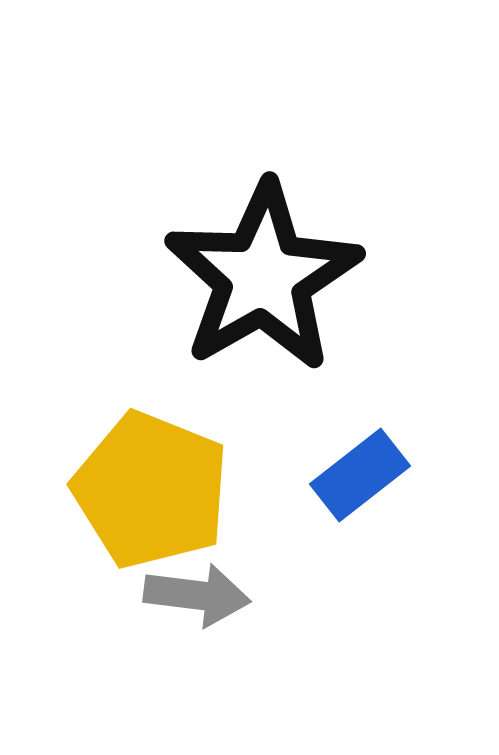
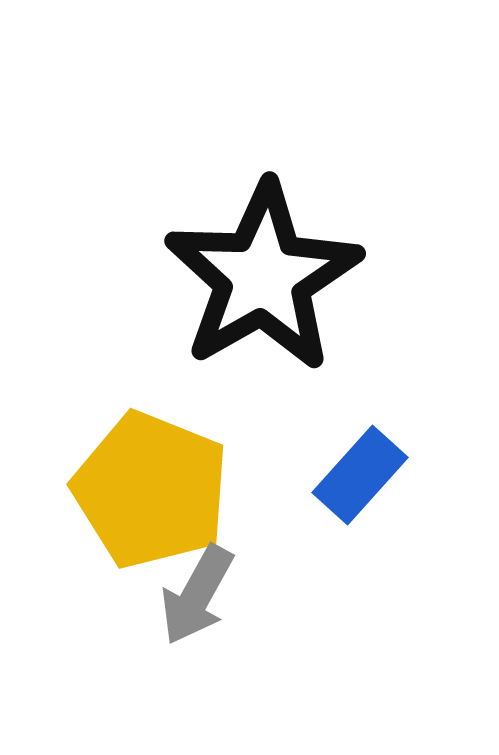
blue rectangle: rotated 10 degrees counterclockwise
gray arrow: rotated 112 degrees clockwise
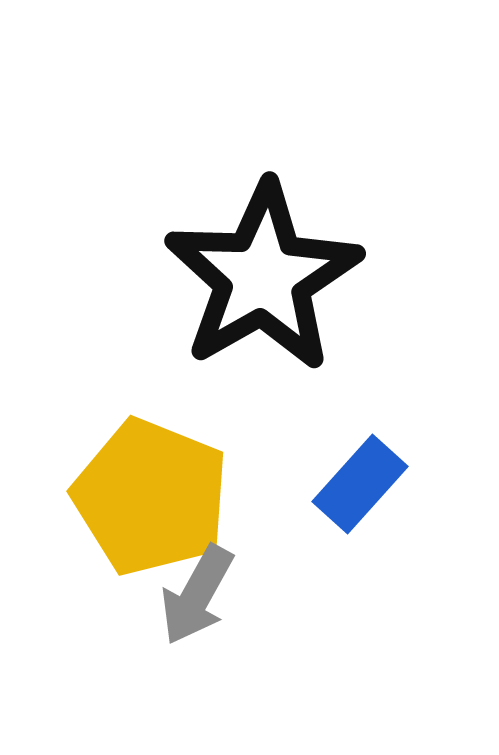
blue rectangle: moved 9 px down
yellow pentagon: moved 7 px down
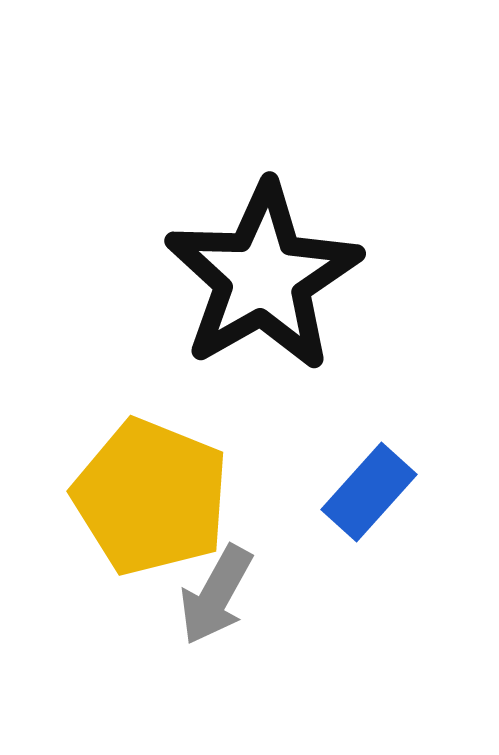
blue rectangle: moved 9 px right, 8 px down
gray arrow: moved 19 px right
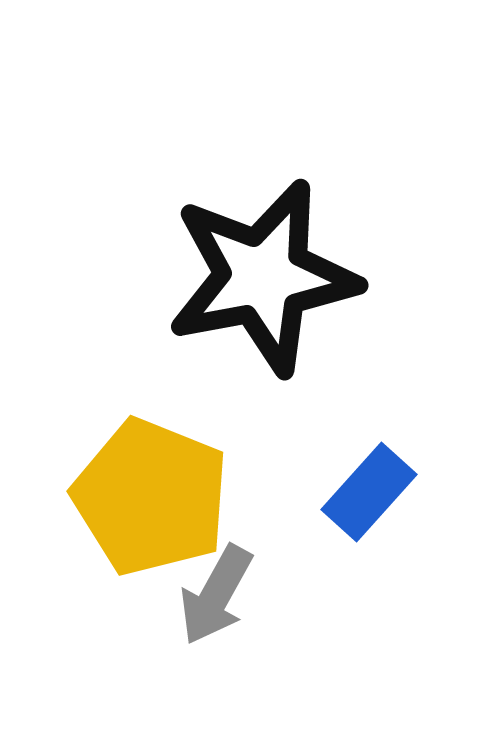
black star: rotated 19 degrees clockwise
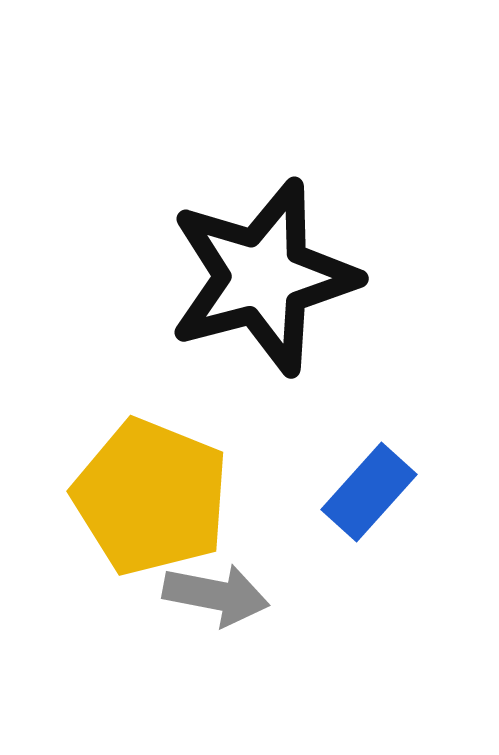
black star: rotated 4 degrees counterclockwise
gray arrow: rotated 108 degrees counterclockwise
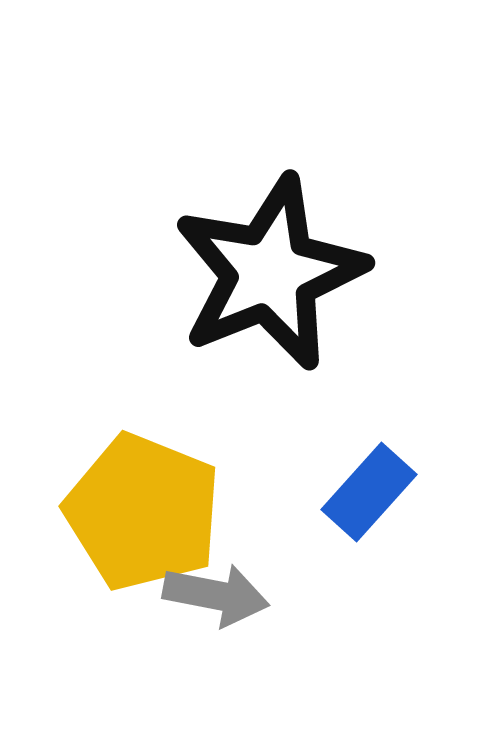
black star: moved 7 px right, 4 px up; rotated 7 degrees counterclockwise
yellow pentagon: moved 8 px left, 15 px down
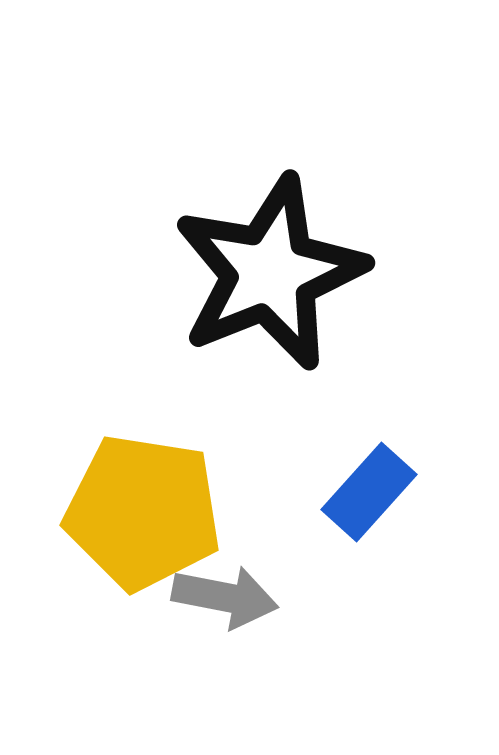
yellow pentagon: rotated 13 degrees counterclockwise
gray arrow: moved 9 px right, 2 px down
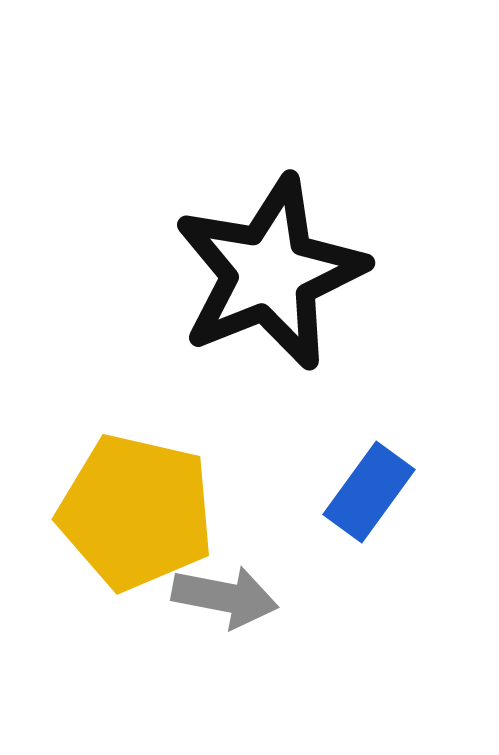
blue rectangle: rotated 6 degrees counterclockwise
yellow pentagon: moved 7 px left; rotated 4 degrees clockwise
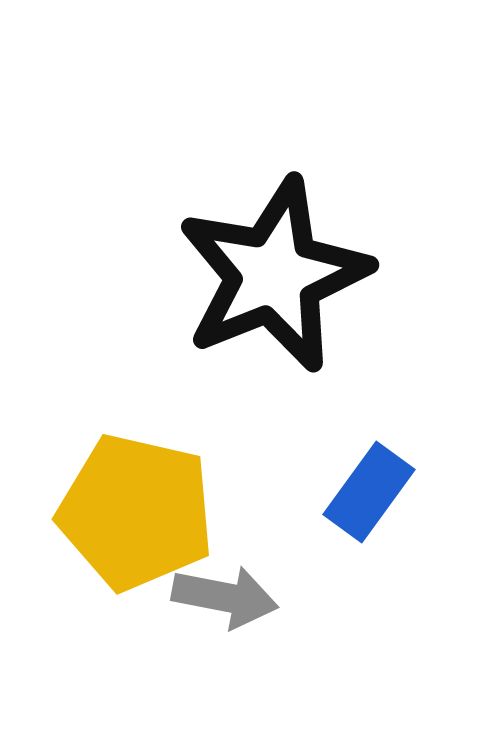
black star: moved 4 px right, 2 px down
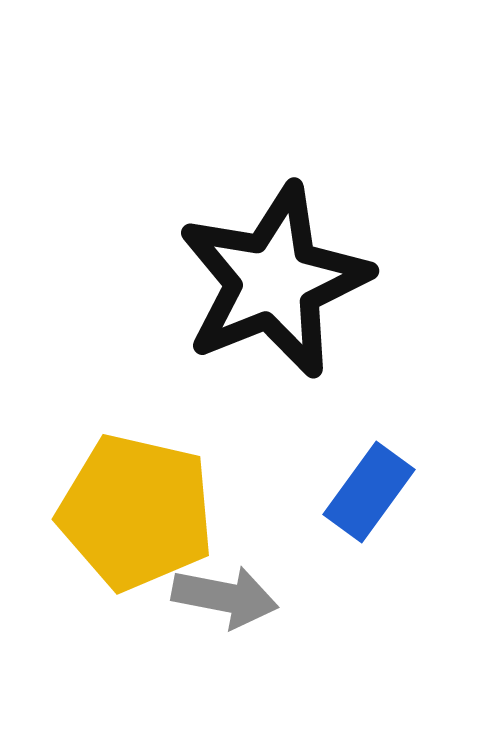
black star: moved 6 px down
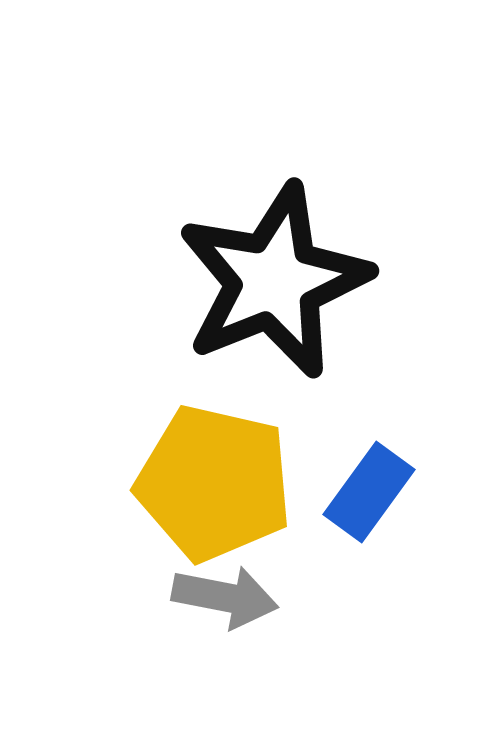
yellow pentagon: moved 78 px right, 29 px up
